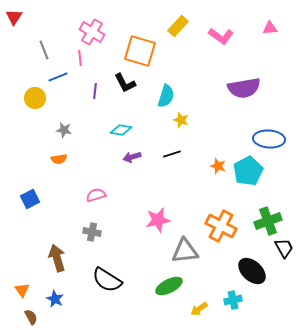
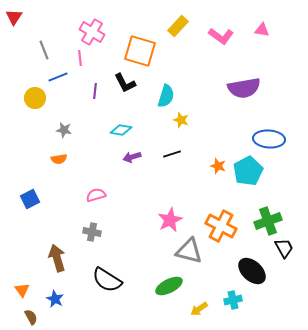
pink triangle: moved 8 px left, 2 px down; rotated 14 degrees clockwise
pink star: moved 12 px right; rotated 15 degrees counterclockwise
gray triangle: moved 4 px right; rotated 20 degrees clockwise
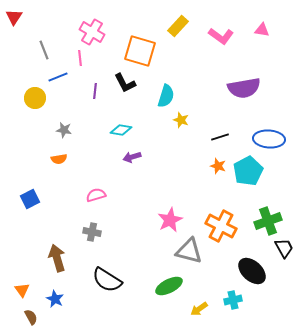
black line: moved 48 px right, 17 px up
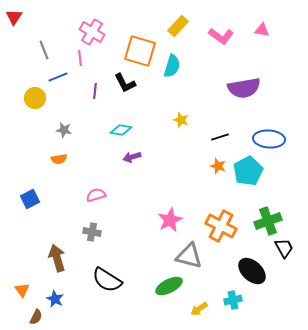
cyan semicircle: moved 6 px right, 30 px up
gray triangle: moved 5 px down
brown semicircle: moved 5 px right; rotated 56 degrees clockwise
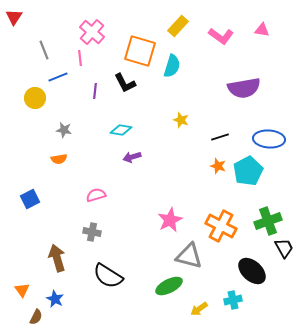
pink cross: rotated 10 degrees clockwise
black semicircle: moved 1 px right, 4 px up
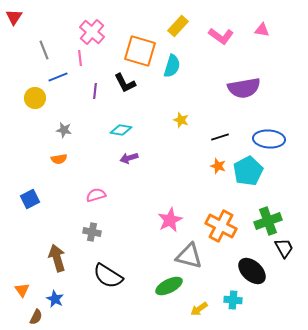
purple arrow: moved 3 px left, 1 px down
cyan cross: rotated 18 degrees clockwise
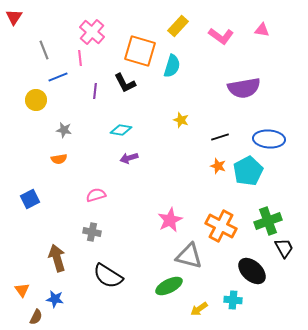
yellow circle: moved 1 px right, 2 px down
blue star: rotated 18 degrees counterclockwise
